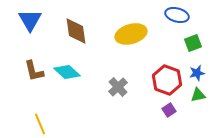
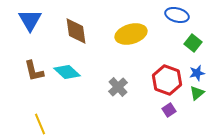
green square: rotated 30 degrees counterclockwise
green triangle: moved 1 px left, 2 px up; rotated 28 degrees counterclockwise
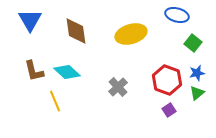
yellow line: moved 15 px right, 23 px up
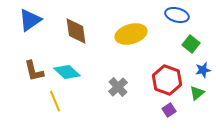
blue triangle: rotated 25 degrees clockwise
green square: moved 2 px left, 1 px down
blue star: moved 6 px right, 3 px up
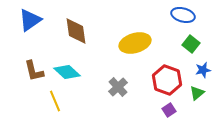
blue ellipse: moved 6 px right
yellow ellipse: moved 4 px right, 9 px down
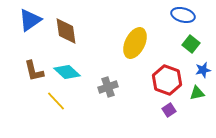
brown diamond: moved 10 px left
yellow ellipse: rotated 48 degrees counterclockwise
gray cross: moved 10 px left; rotated 24 degrees clockwise
green triangle: rotated 28 degrees clockwise
yellow line: moved 1 px right; rotated 20 degrees counterclockwise
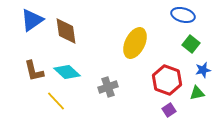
blue triangle: moved 2 px right
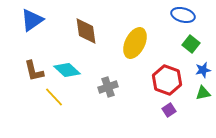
brown diamond: moved 20 px right
cyan diamond: moved 2 px up
green triangle: moved 6 px right
yellow line: moved 2 px left, 4 px up
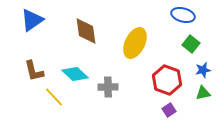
cyan diamond: moved 8 px right, 4 px down
gray cross: rotated 18 degrees clockwise
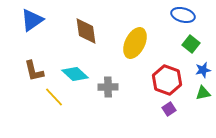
purple square: moved 1 px up
